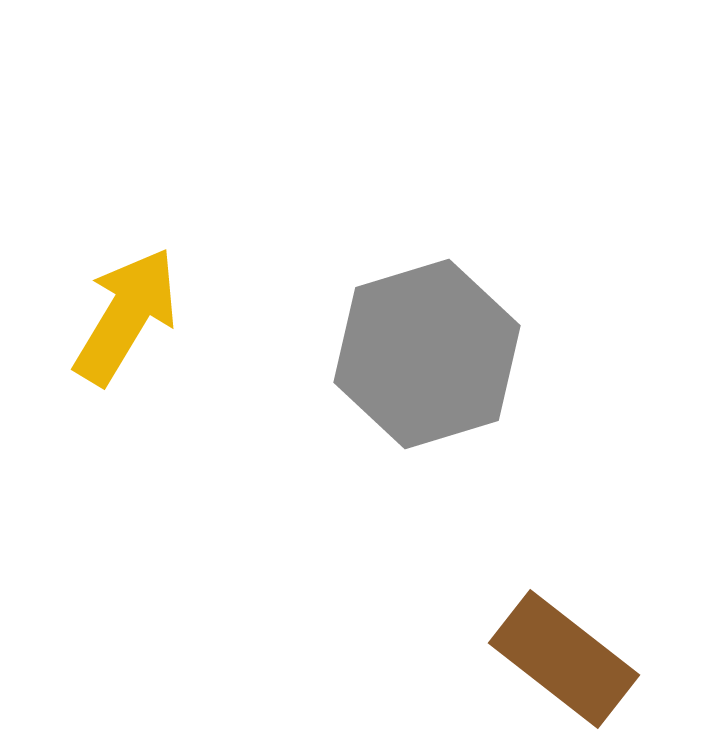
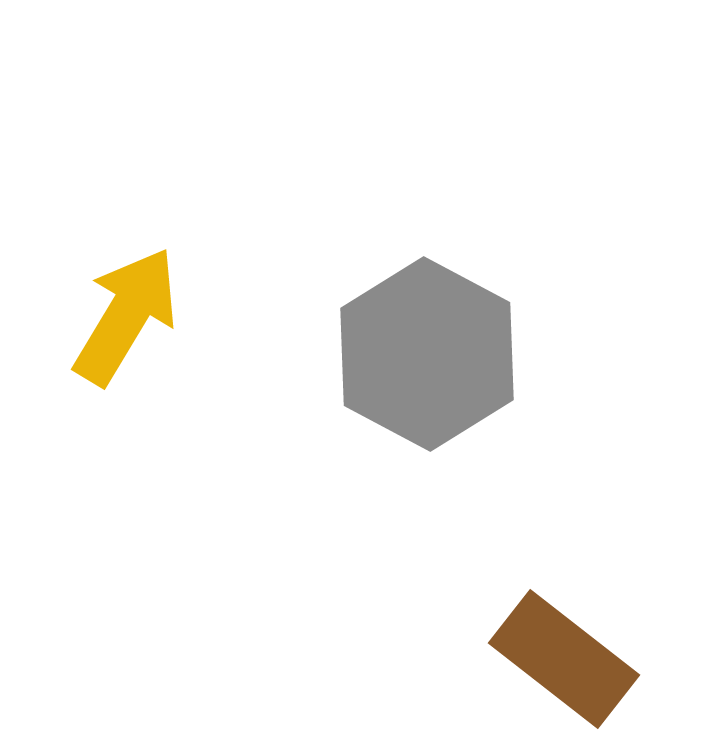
gray hexagon: rotated 15 degrees counterclockwise
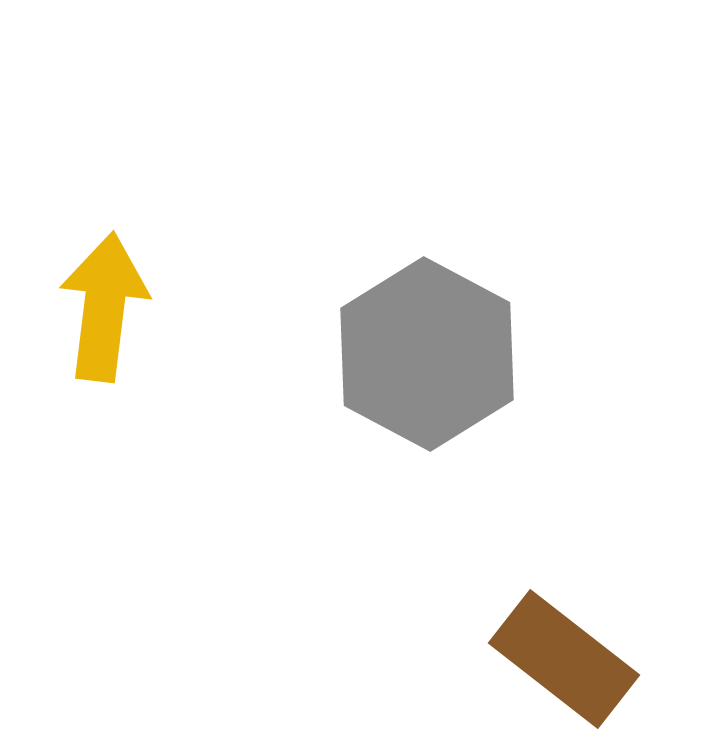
yellow arrow: moved 22 px left, 9 px up; rotated 24 degrees counterclockwise
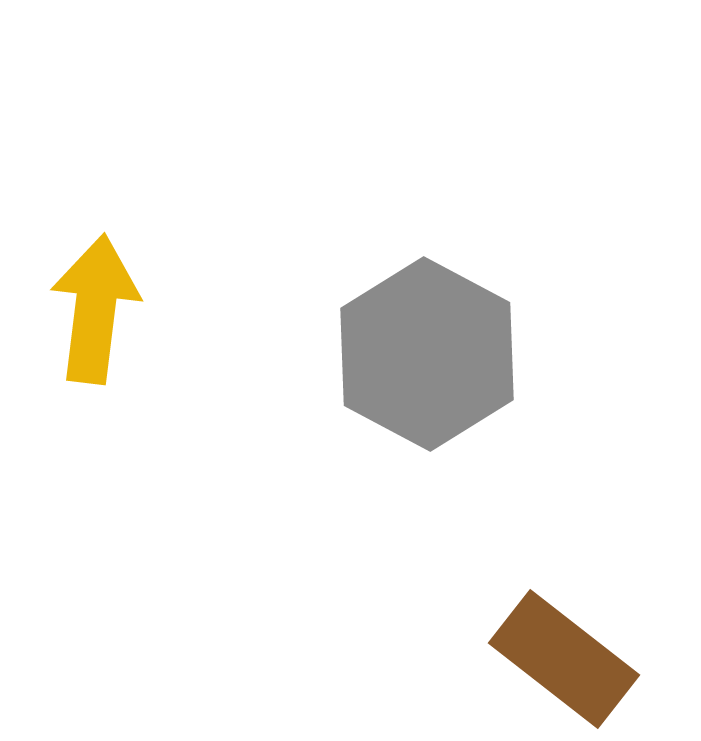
yellow arrow: moved 9 px left, 2 px down
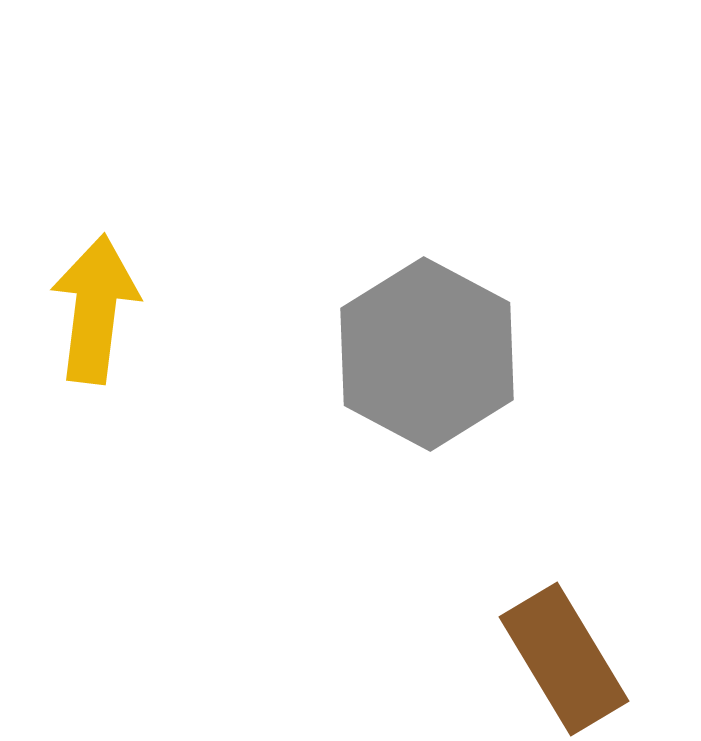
brown rectangle: rotated 21 degrees clockwise
